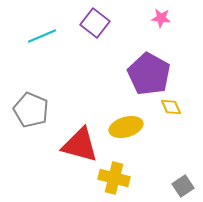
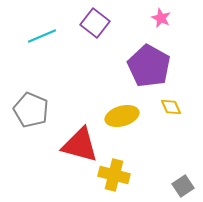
pink star: rotated 18 degrees clockwise
purple pentagon: moved 8 px up
yellow ellipse: moved 4 px left, 11 px up
yellow cross: moved 3 px up
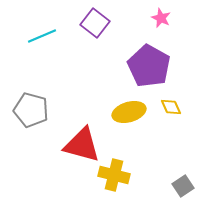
gray pentagon: rotated 8 degrees counterclockwise
yellow ellipse: moved 7 px right, 4 px up
red triangle: moved 2 px right
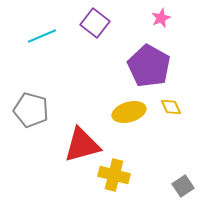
pink star: rotated 24 degrees clockwise
red triangle: rotated 30 degrees counterclockwise
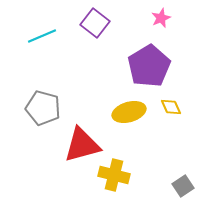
purple pentagon: rotated 12 degrees clockwise
gray pentagon: moved 12 px right, 2 px up
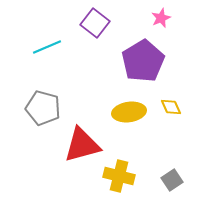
cyan line: moved 5 px right, 11 px down
purple pentagon: moved 6 px left, 5 px up
yellow ellipse: rotated 8 degrees clockwise
yellow cross: moved 5 px right, 1 px down
gray square: moved 11 px left, 6 px up
